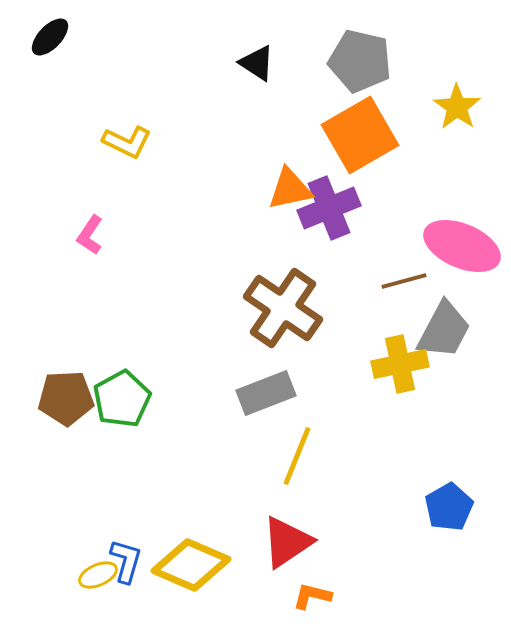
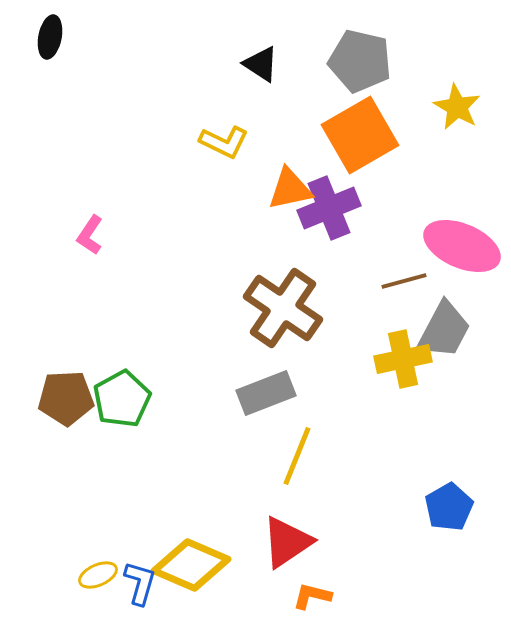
black ellipse: rotated 33 degrees counterclockwise
black triangle: moved 4 px right, 1 px down
yellow star: rotated 6 degrees counterclockwise
yellow L-shape: moved 97 px right
yellow cross: moved 3 px right, 5 px up
blue L-shape: moved 14 px right, 22 px down
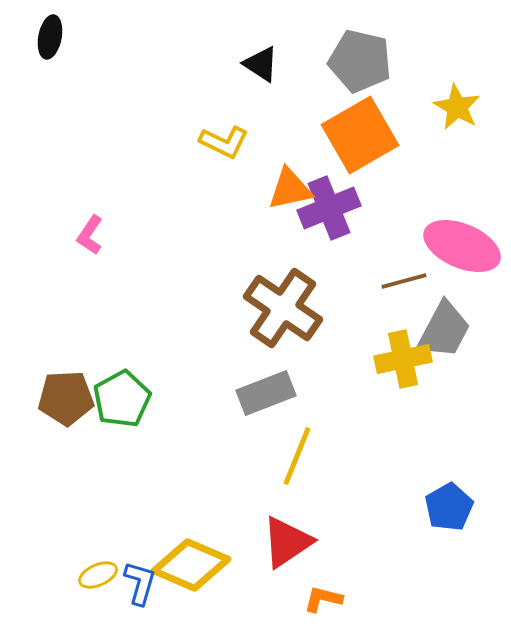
orange L-shape: moved 11 px right, 3 px down
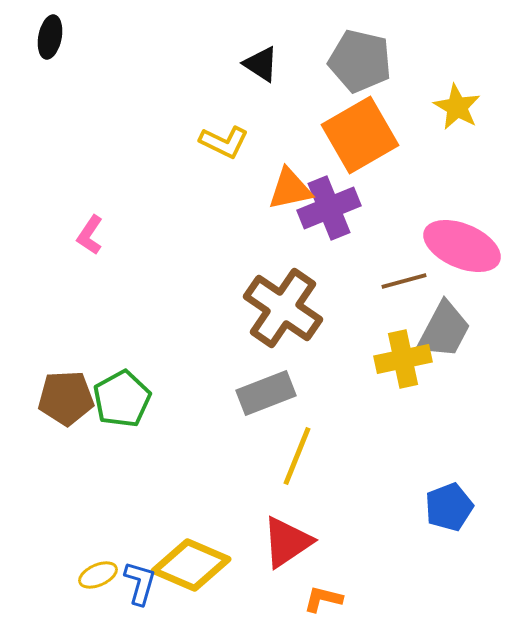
blue pentagon: rotated 9 degrees clockwise
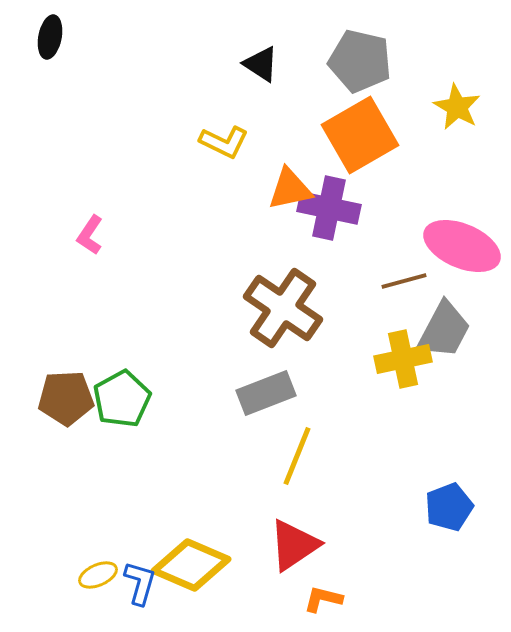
purple cross: rotated 34 degrees clockwise
red triangle: moved 7 px right, 3 px down
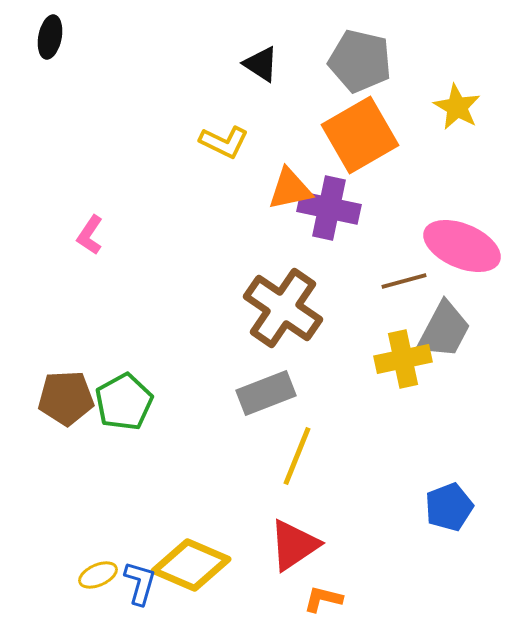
green pentagon: moved 2 px right, 3 px down
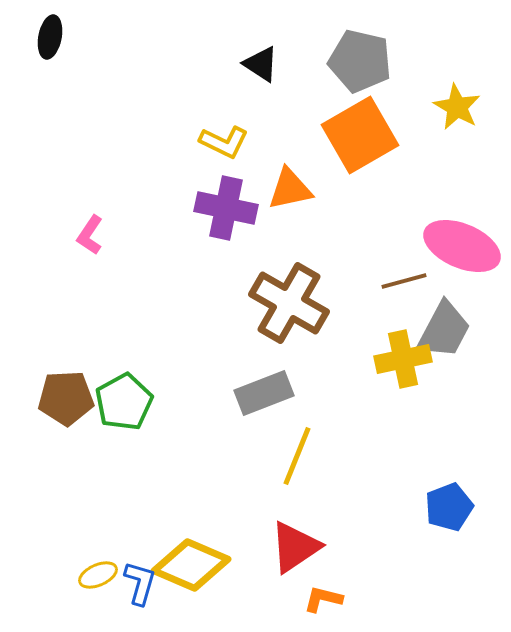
purple cross: moved 103 px left
brown cross: moved 6 px right, 5 px up; rotated 4 degrees counterclockwise
gray rectangle: moved 2 px left
red triangle: moved 1 px right, 2 px down
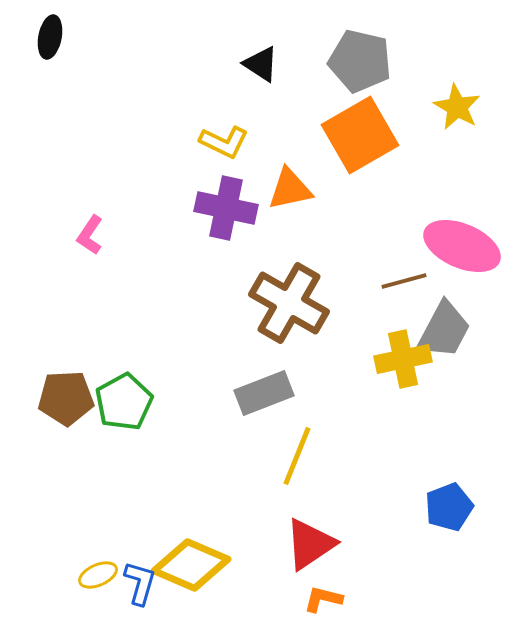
red triangle: moved 15 px right, 3 px up
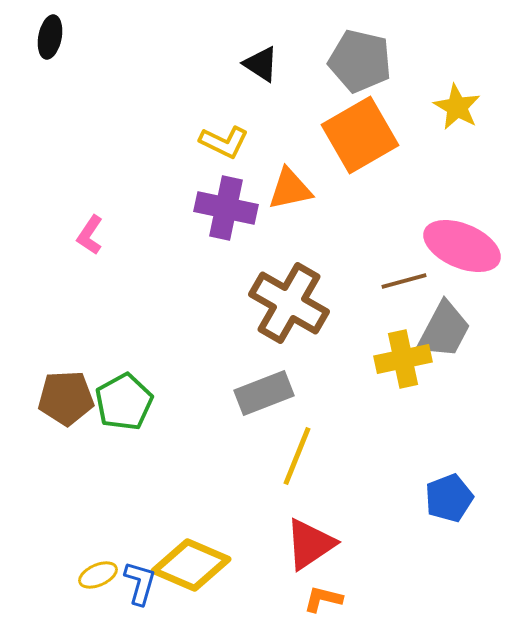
blue pentagon: moved 9 px up
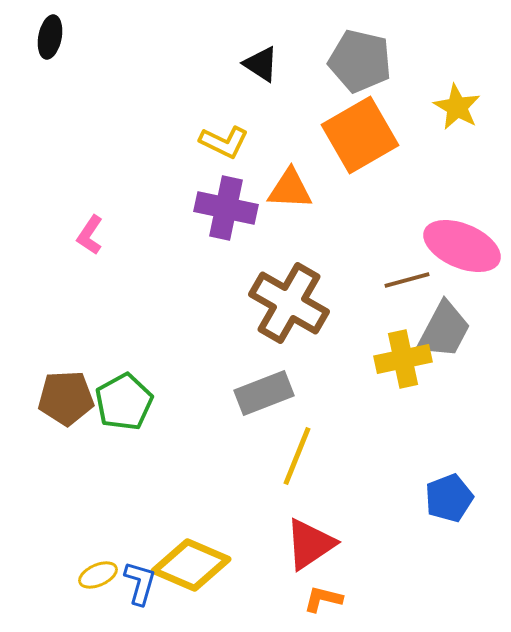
orange triangle: rotated 15 degrees clockwise
brown line: moved 3 px right, 1 px up
